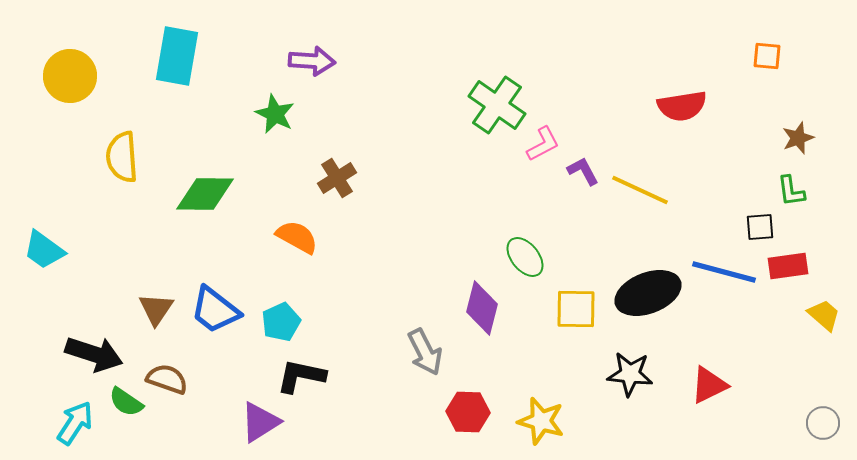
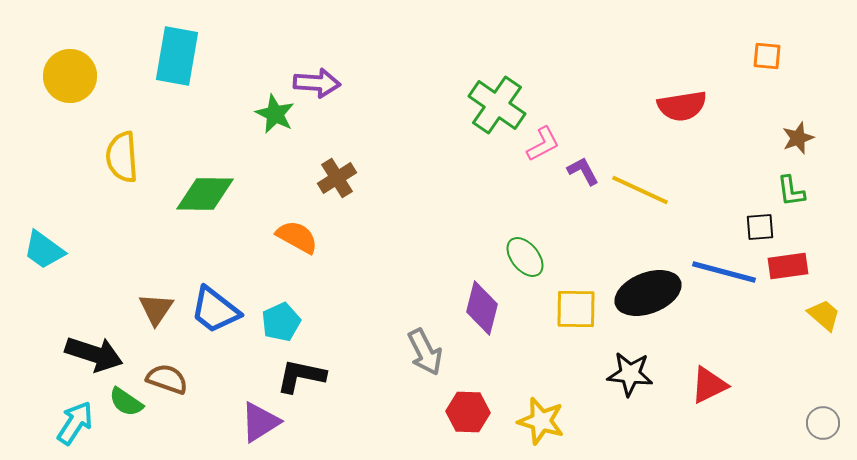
purple arrow: moved 5 px right, 22 px down
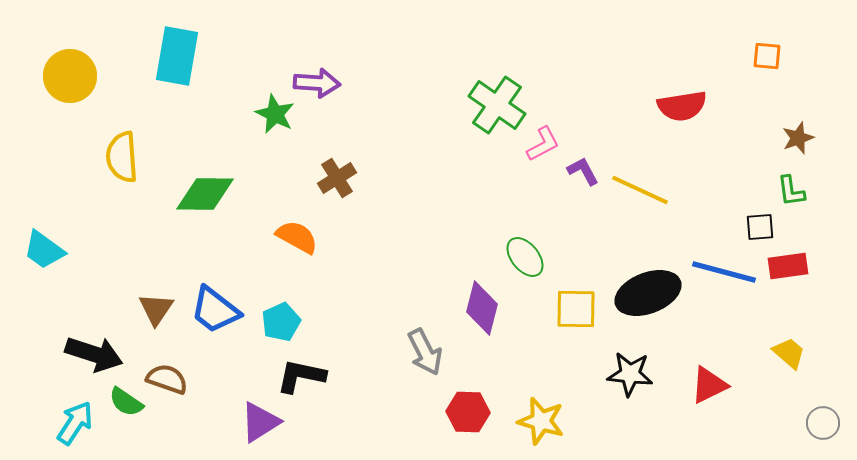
yellow trapezoid: moved 35 px left, 38 px down
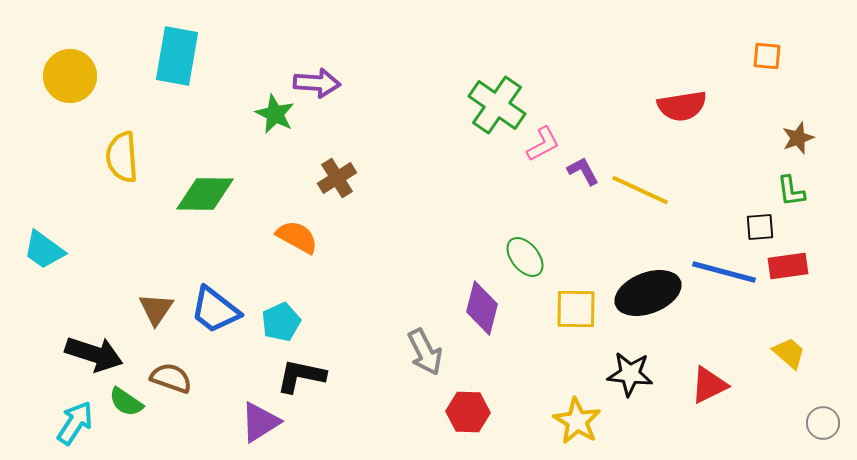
brown semicircle: moved 4 px right, 1 px up
yellow star: moved 36 px right; rotated 15 degrees clockwise
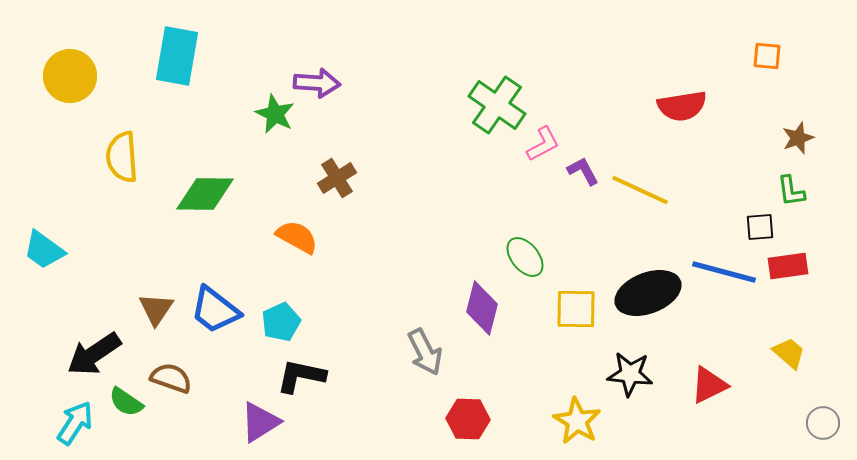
black arrow: rotated 128 degrees clockwise
red hexagon: moved 7 px down
